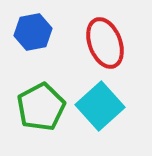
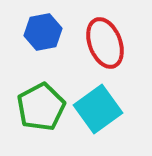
blue hexagon: moved 10 px right
cyan square: moved 2 px left, 3 px down; rotated 6 degrees clockwise
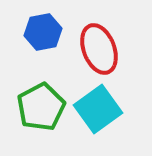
red ellipse: moved 6 px left, 6 px down
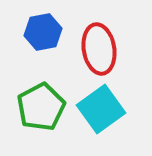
red ellipse: rotated 12 degrees clockwise
cyan square: moved 3 px right
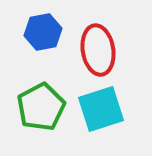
red ellipse: moved 1 px left, 1 px down
cyan square: rotated 18 degrees clockwise
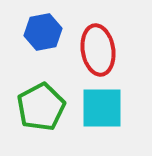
cyan square: moved 1 px right, 1 px up; rotated 18 degrees clockwise
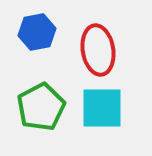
blue hexagon: moved 6 px left
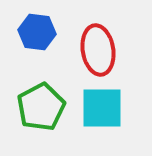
blue hexagon: rotated 18 degrees clockwise
